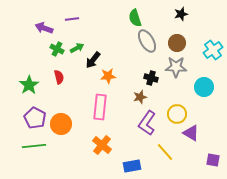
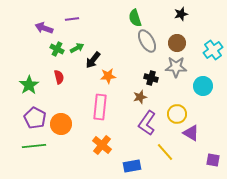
cyan circle: moved 1 px left, 1 px up
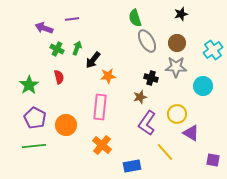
green arrow: rotated 40 degrees counterclockwise
orange circle: moved 5 px right, 1 px down
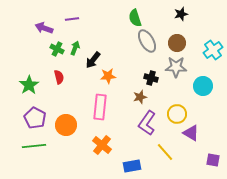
green arrow: moved 2 px left
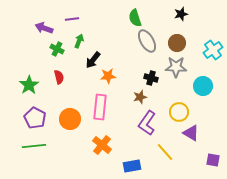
green arrow: moved 4 px right, 7 px up
yellow circle: moved 2 px right, 2 px up
orange circle: moved 4 px right, 6 px up
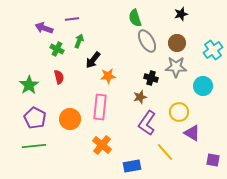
purple triangle: moved 1 px right
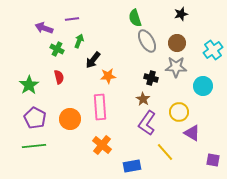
brown star: moved 3 px right, 2 px down; rotated 24 degrees counterclockwise
pink rectangle: rotated 10 degrees counterclockwise
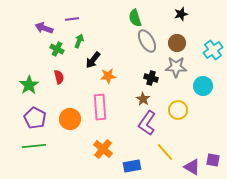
yellow circle: moved 1 px left, 2 px up
purple triangle: moved 34 px down
orange cross: moved 1 px right, 4 px down
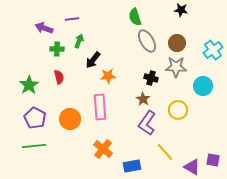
black star: moved 4 px up; rotated 24 degrees clockwise
green semicircle: moved 1 px up
green cross: rotated 24 degrees counterclockwise
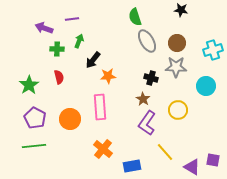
cyan cross: rotated 18 degrees clockwise
cyan circle: moved 3 px right
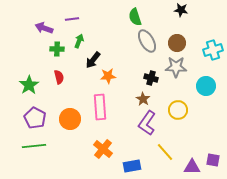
purple triangle: rotated 30 degrees counterclockwise
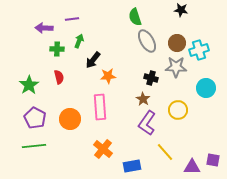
purple arrow: rotated 18 degrees counterclockwise
cyan cross: moved 14 px left
cyan circle: moved 2 px down
